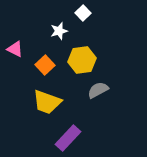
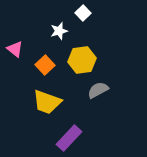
pink triangle: rotated 12 degrees clockwise
purple rectangle: moved 1 px right
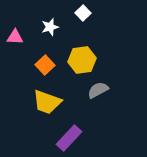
white star: moved 9 px left, 4 px up
pink triangle: moved 12 px up; rotated 36 degrees counterclockwise
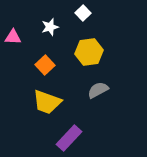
pink triangle: moved 2 px left
yellow hexagon: moved 7 px right, 8 px up
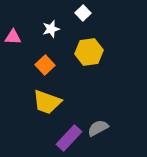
white star: moved 1 px right, 2 px down
gray semicircle: moved 38 px down
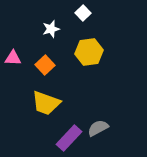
pink triangle: moved 21 px down
yellow trapezoid: moved 1 px left, 1 px down
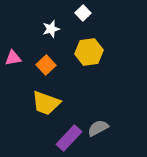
pink triangle: rotated 12 degrees counterclockwise
orange square: moved 1 px right
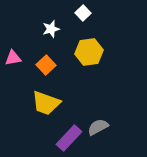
gray semicircle: moved 1 px up
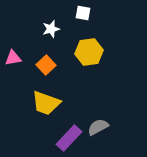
white square: rotated 35 degrees counterclockwise
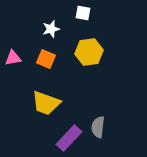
orange square: moved 6 px up; rotated 24 degrees counterclockwise
gray semicircle: rotated 55 degrees counterclockwise
